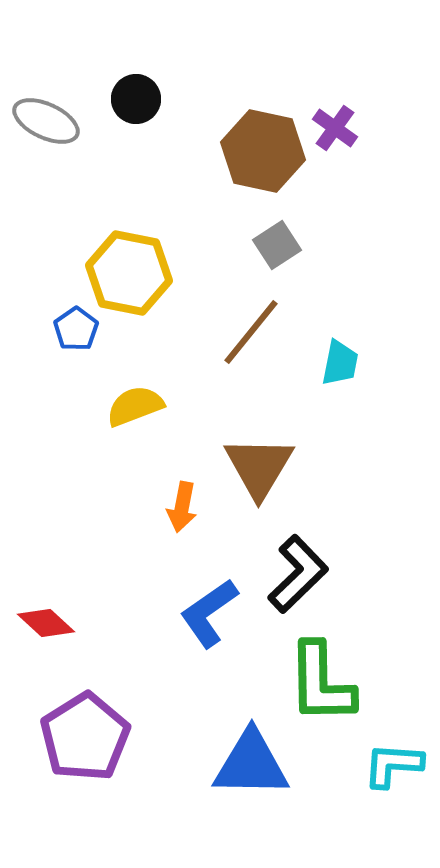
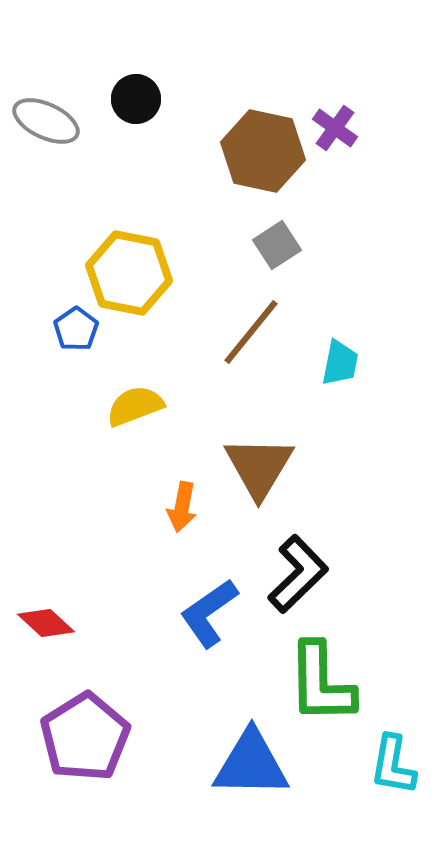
cyan L-shape: rotated 84 degrees counterclockwise
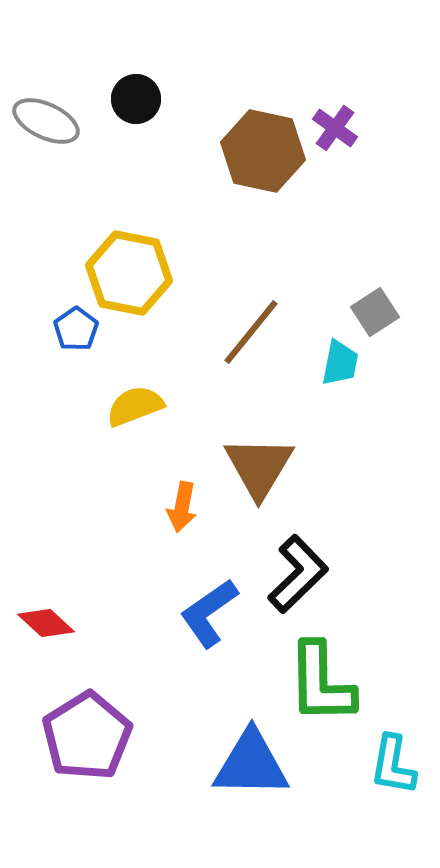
gray square: moved 98 px right, 67 px down
purple pentagon: moved 2 px right, 1 px up
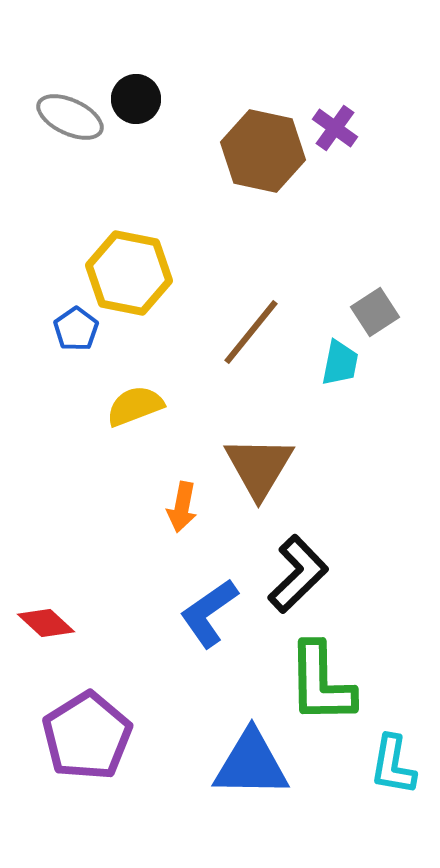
gray ellipse: moved 24 px right, 4 px up
